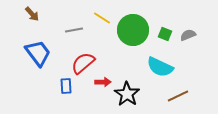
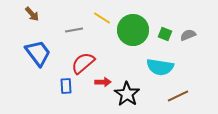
cyan semicircle: rotated 16 degrees counterclockwise
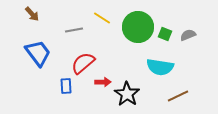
green circle: moved 5 px right, 3 px up
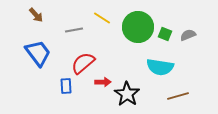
brown arrow: moved 4 px right, 1 px down
brown line: rotated 10 degrees clockwise
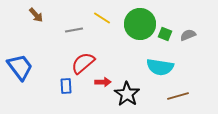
green circle: moved 2 px right, 3 px up
blue trapezoid: moved 18 px left, 14 px down
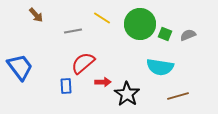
gray line: moved 1 px left, 1 px down
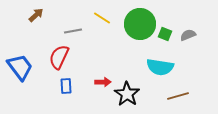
brown arrow: rotated 91 degrees counterclockwise
red semicircle: moved 24 px left, 6 px up; rotated 25 degrees counterclockwise
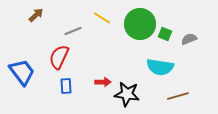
gray line: rotated 12 degrees counterclockwise
gray semicircle: moved 1 px right, 4 px down
blue trapezoid: moved 2 px right, 5 px down
black star: rotated 25 degrees counterclockwise
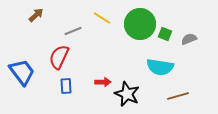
black star: rotated 15 degrees clockwise
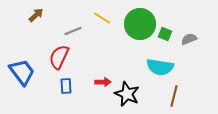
brown line: moved 4 px left; rotated 60 degrees counterclockwise
